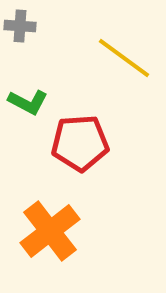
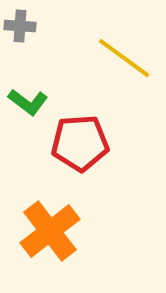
green L-shape: rotated 9 degrees clockwise
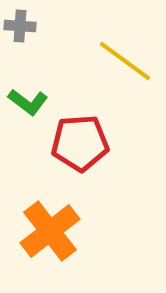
yellow line: moved 1 px right, 3 px down
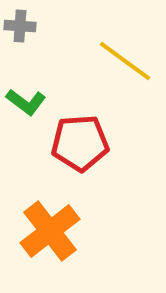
green L-shape: moved 2 px left
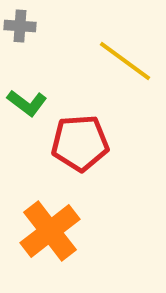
green L-shape: moved 1 px right, 1 px down
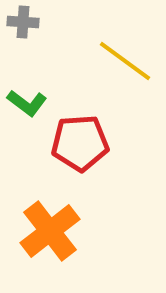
gray cross: moved 3 px right, 4 px up
